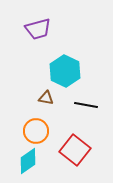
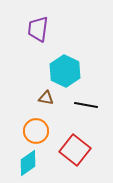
purple trapezoid: rotated 112 degrees clockwise
cyan diamond: moved 2 px down
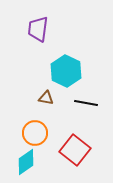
cyan hexagon: moved 1 px right
black line: moved 2 px up
orange circle: moved 1 px left, 2 px down
cyan diamond: moved 2 px left, 1 px up
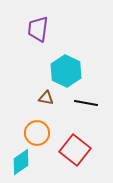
orange circle: moved 2 px right
cyan diamond: moved 5 px left
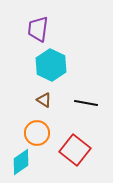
cyan hexagon: moved 15 px left, 6 px up
brown triangle: moved 2 px left, 2 px down; rotated 21 degrees clockwise
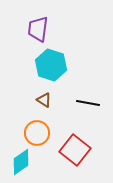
cyan hexagon: rotated 8 degrees counterclockwise
black line: moved 2 px right
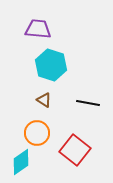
purple trapezoid: rotated 88 degrees clockwise
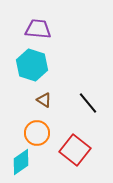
cyan hexagon: moved 19 px left
black line: rotated 40 degrees clockwise
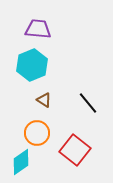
cyan hexagon: rotated 20 degrees clockwise
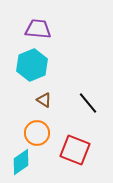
red square: rotated 16 degrees counterclockwise
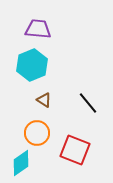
cyan diamond: moved 1 px down
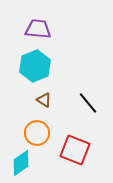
cyan hexagon: moved 3 px right, 1 px down
